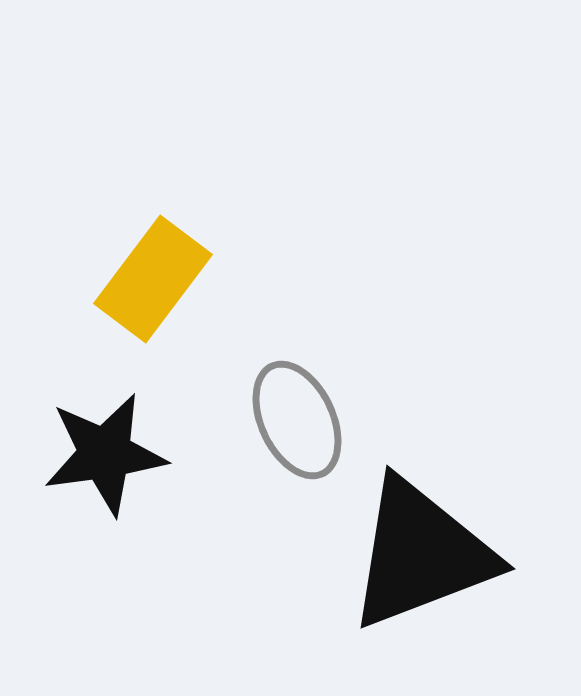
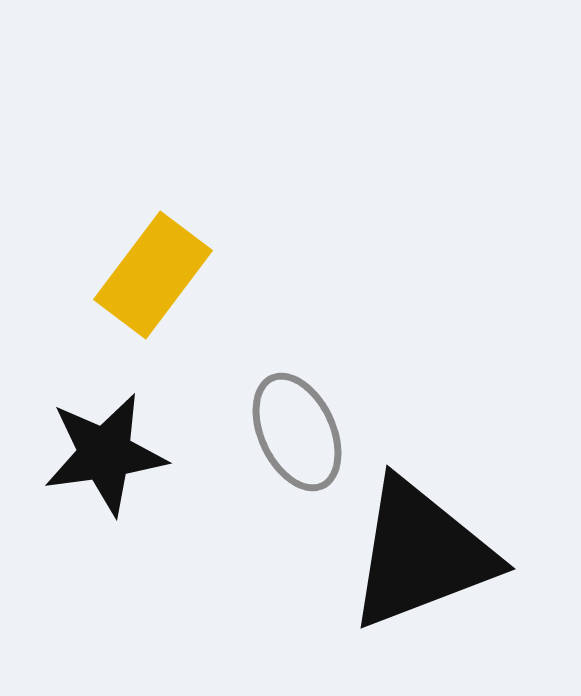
yellow rectangle: moved 4 px up
gray ellipse: moved 12 px down
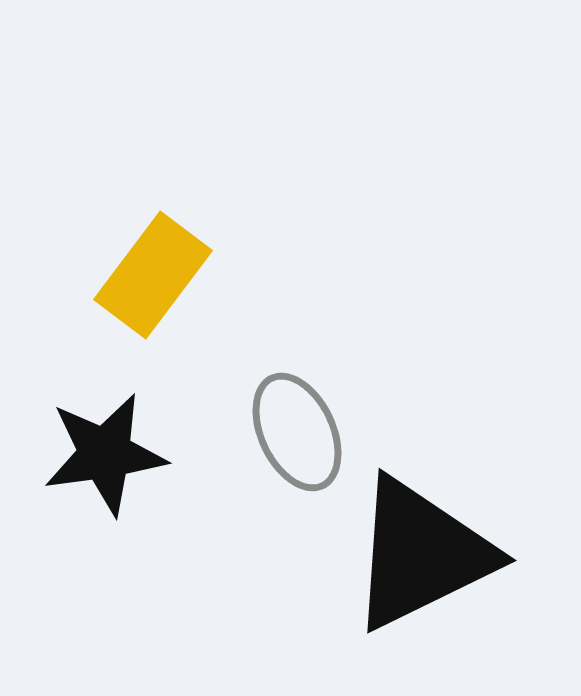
black triangle: rotated 5 degrees counterclockwise
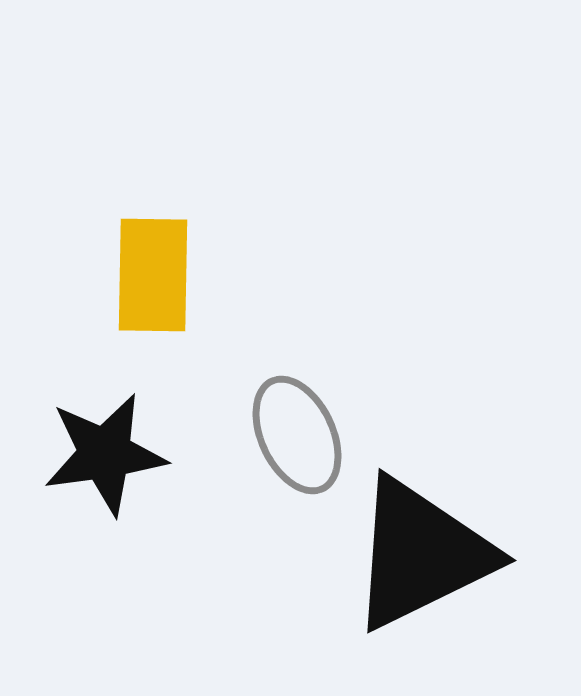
yellow rectangle: rotated 36 degrees counterclockwise
gray ellipse: moved 3 px down
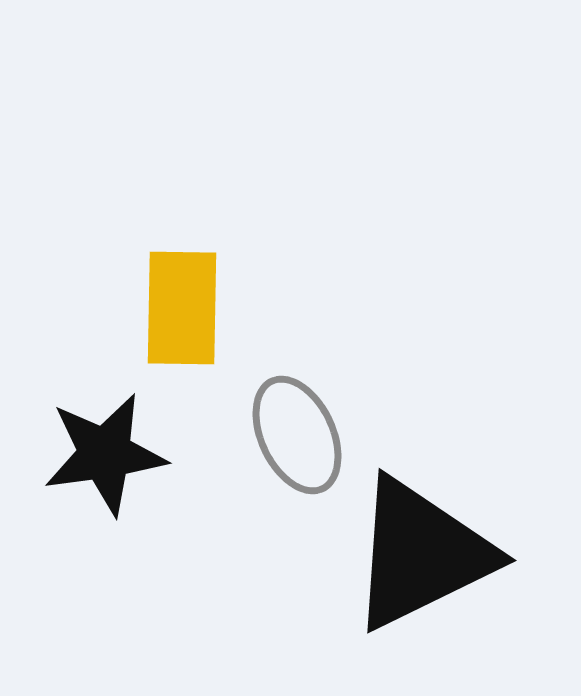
yellow rectangle: moved 29 px right, 33 px down
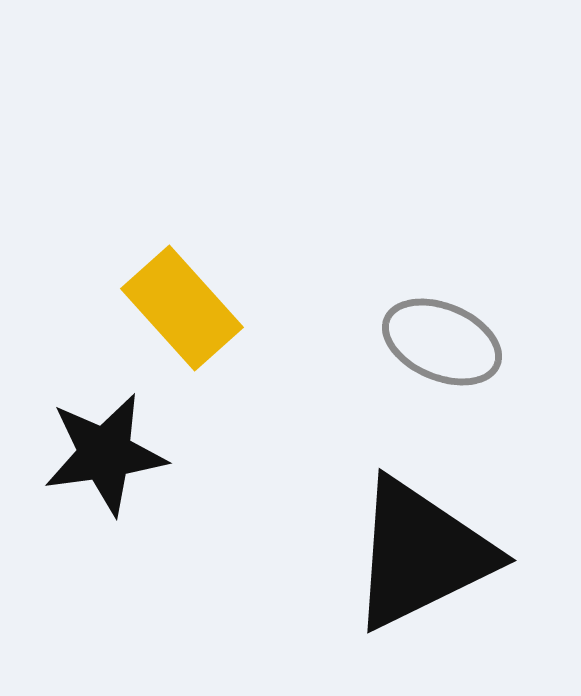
yellow rectangle: rotated 43 degrees counterclockwise
gray ellipse: moved 145 px right, 93 px up; rotated 42 degrees counterclockwise
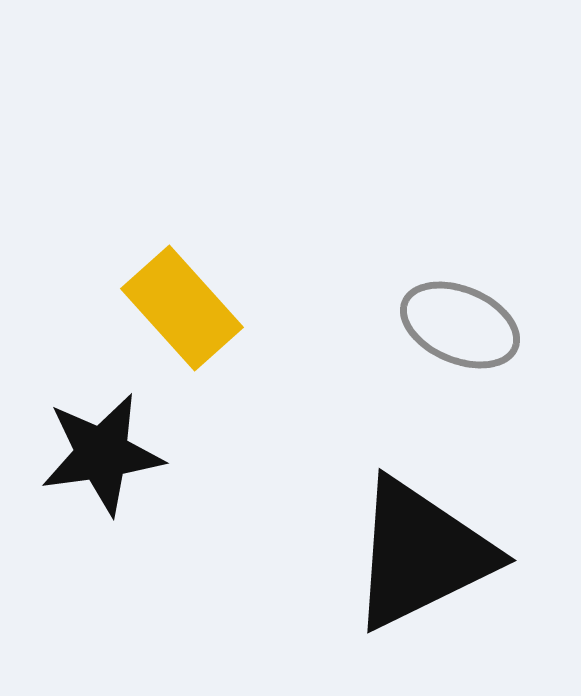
gray ellipse: moved 18 px right, 17 px up
black star: moved 3 px left
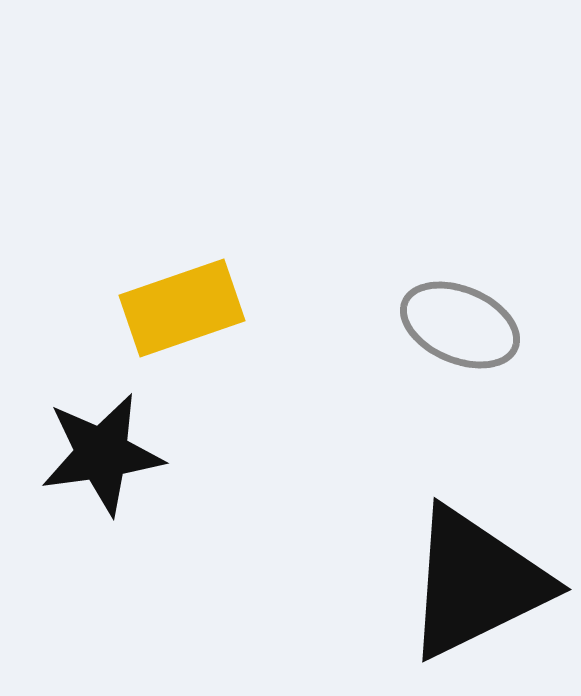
yellow rectangle: rotated 67 degrees counterclockwise
black triangle: moved 55 px right, 29 px down
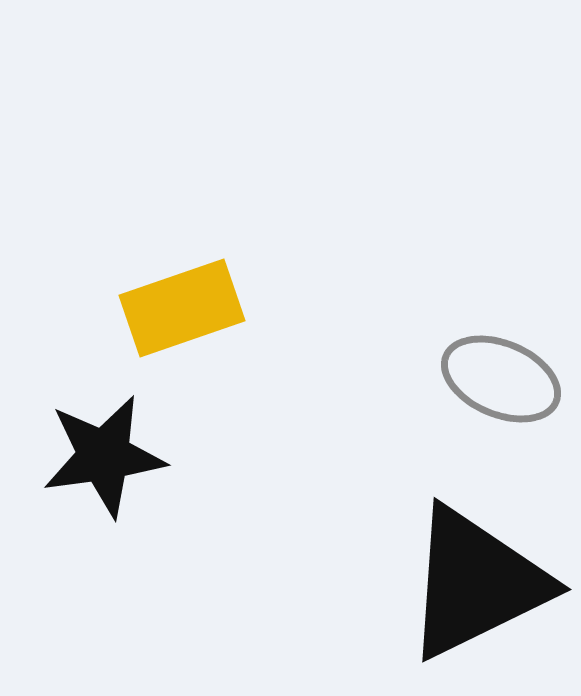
gray ellipse: moved 41 px right, 54 px down
black star: moved 2 px right, 2 px down
